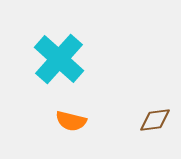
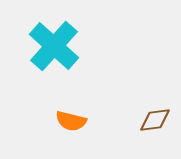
cyan cross: moved 5 px left, 13 px up
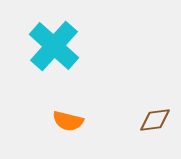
orange semicircle: moved 3 px left
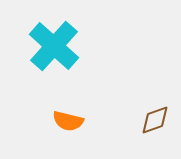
brown diamond: rotated 12 degrees counterclockwise
